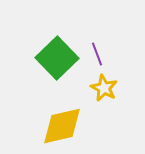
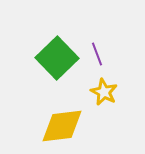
yellow star: moved 4 px down
yellow diamond: rotated 6 degrees clockwise
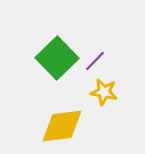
purple line: moved 2 px left, 7 px down; rotated 65 degrees clockwise
yellow star: rotated 16 degrees counterclockwise
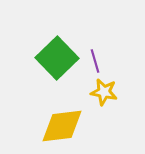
purple line: rotated 60 degrees counterclockwise
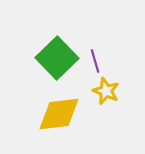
yellow star: moved 2 px right, 1 px up; rotated 12 degrees clockwise
yellow diamond: moved 3 px left, 12 px up
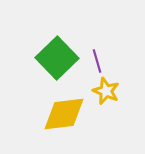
purple line: moved 2 px right
yellow diamond: moved 5 px right
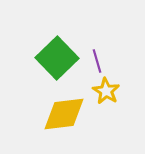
yellow star: rotated 8 degrees clockwise
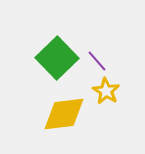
purple line: rotated 25 degrees counterclockwise
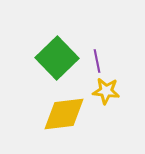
purple line: rotated 30 degrees clockwise
yellow star: rotated 24 degrees counterclockwise
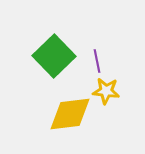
green square: moved 3 px left, 2 px up
yellow diamond: moved 6 px right
